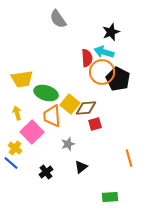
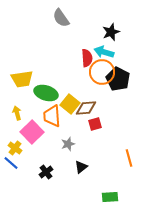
gray semicircle: moved 3 px right, 1 px up
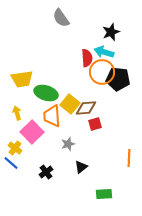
black pentagon: rotated 20 degrees counterclockwise
orange line: rotated 18 degrees clockwise
green rectangle: moved 6 px left, 3 px up
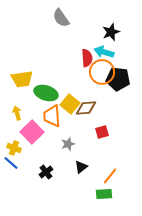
red square: moved 7 px right, 8 px down
yellow cross: moved 1 px left; rotated 16 degrees counterclockwise
orange line: moved 19 px left, 18 px down; rotated 36 degrees clockwise
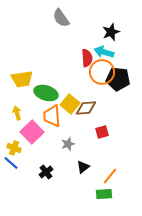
black triangle: moved 2 px right
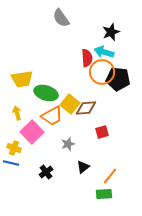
orange trapezoid: rotated 115 degrees counterclockwise
blue line: rotated 28 degrees counterclockwise
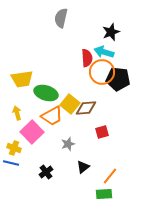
gray semicircle: rotated 48 degrees clockwise
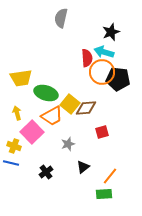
yellow trapezoid: moved 1 px left, 1 px up
yellow cross: moved 2 px up
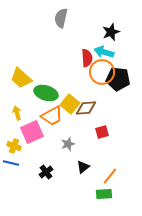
yellow trapezoid: rotated 50 degrees clockwise
pink square: rotated 20 degrees clockwise
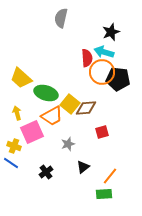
blue line: rotated 21 degrees clockwise
